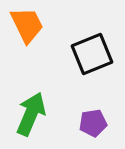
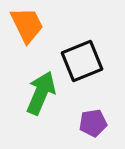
black square: moved 10 px left, 7 px down
green arrow: moved 10 px right, 21 px up
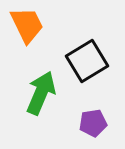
black square: moved 5 px right; rotated 9 degrees counterclockwise
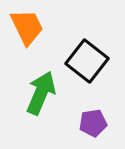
orange trapezoid: moved 2 px down
black square: rotated 21 degrees counterclockwise
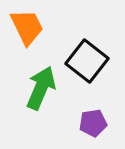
green arrow: moved 5 px up
